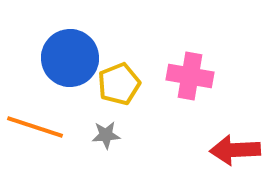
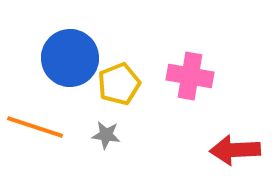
gray star: rotated 12 degrees clockwise
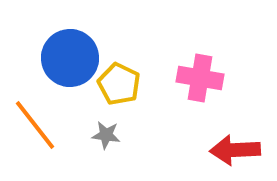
pink cross: moved 10 px right, 2 px down
yellow pentagon: rotated 24 degrees counterclockwise
orange line: moved 2 px up; rotated 34 degrees clockwise
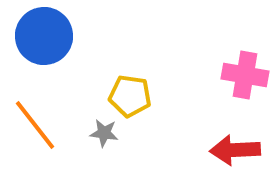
blue circle: moved 26 px left, 22 px up
pink cross: moved 45 px right, 3 px up
yellow pentagon: moved 11 px right, 12 px down; rotated 18 degrees counterclockwise
gray star: moved 2 px left, 2 px up
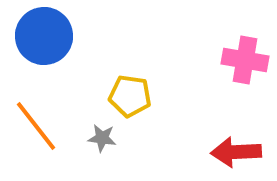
pink cross: moved 15 px up
orange line: moved 1 px right, 1 px down
gray star: moved 2 px left, 5 px down
red arrow: moved 1 px right, 2 px down
